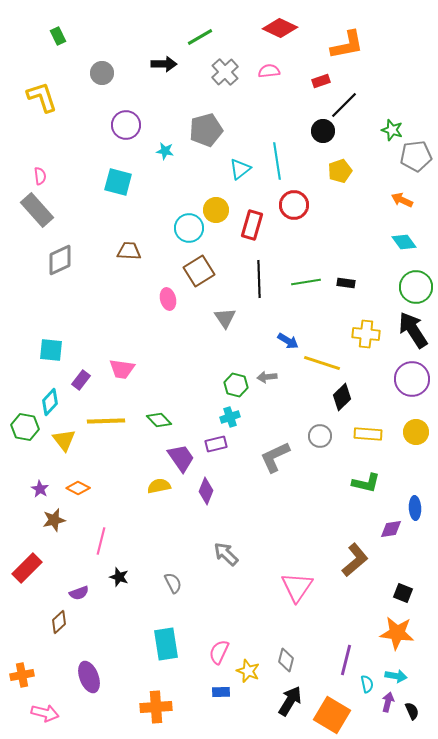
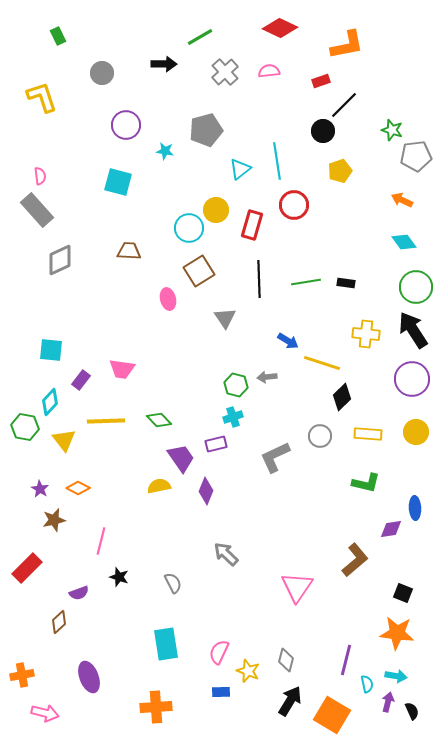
cyan cross at (230, 417): moved 3 px right
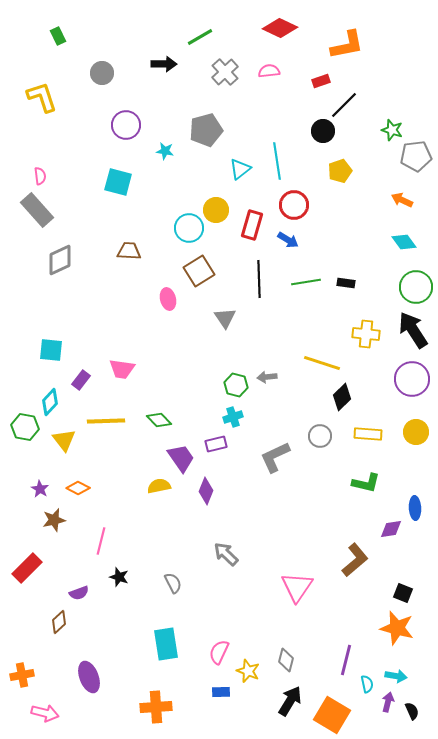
blue arrow at (288, 341): moved 101 px up
orange star at (397, 633): moved 5 px up; rotated 8 degrees clockwise
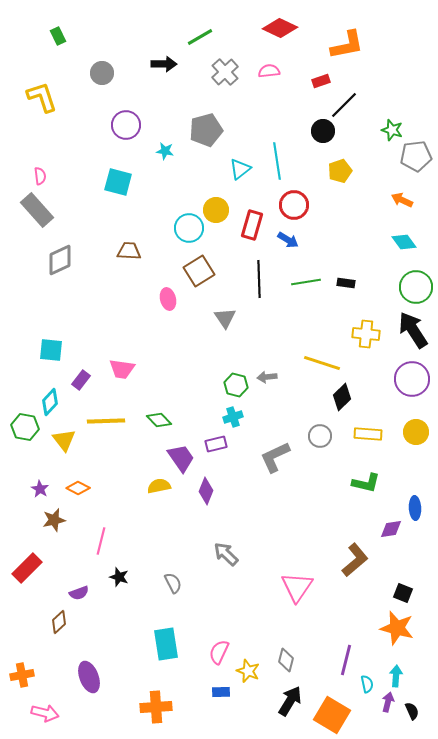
cyan arrow at (396, 676): rotated 95 degrees counterclockwise
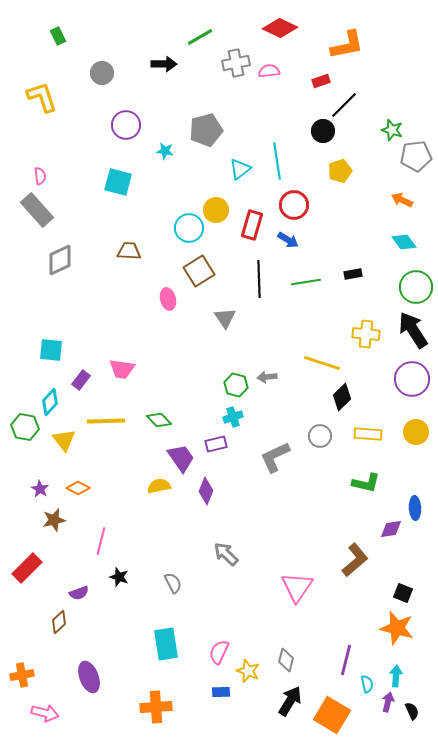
gray cross at (225, 72): moved 11 px right, 9 px up; rotated 32 degrees clockwise
black rectangle at (346, 283): moved 7 px right, 9 px up; rotated 18 degrees counterclockwise
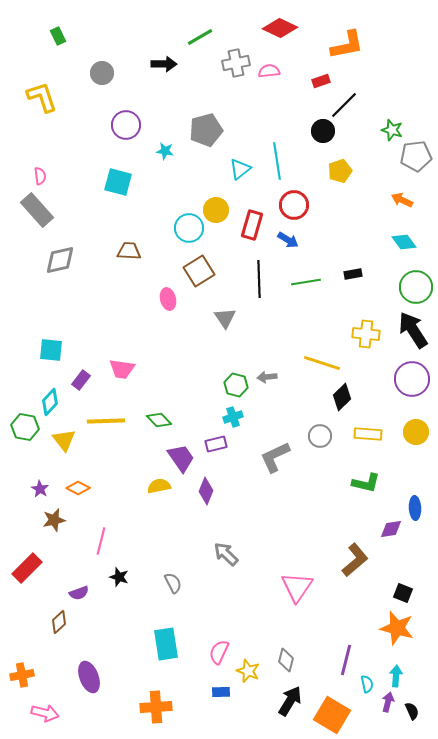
gray diamond at (60, 260): rotated 12 degrees clockwise
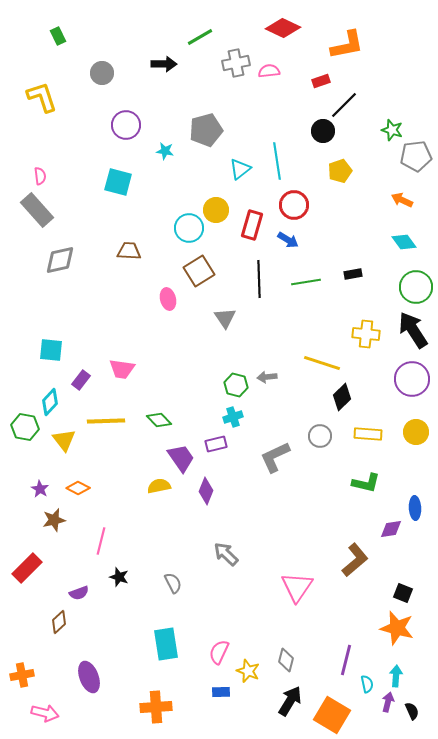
red diamond at (280, 28): moved 3 px right
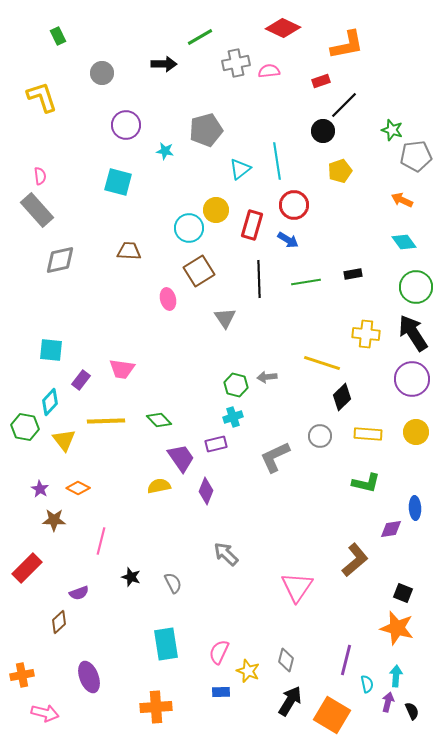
black arrow at (413, 330): moved 3 px down
brown star at (54, 520): rotated 15 degrees clockwise
black star at (119, 577): moved 12 px right
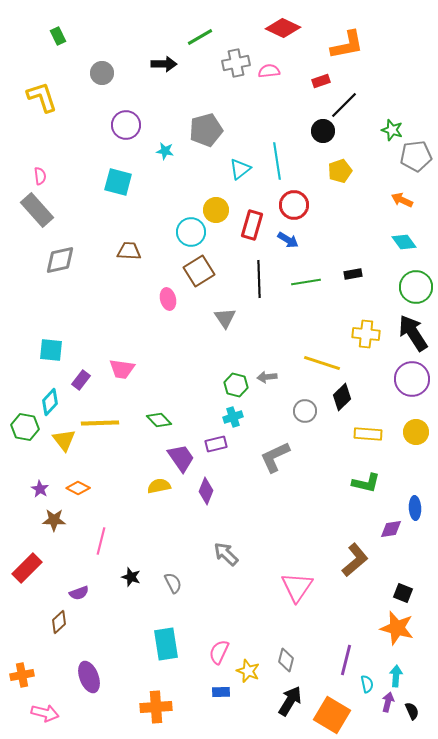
cyan circle at (189, 228): moved 2 px right, 4 px down
yellow line at (106, 421): moved 6 px left, 2 px down
gray circle at (320, 436): moved 15 px left, 25 px up
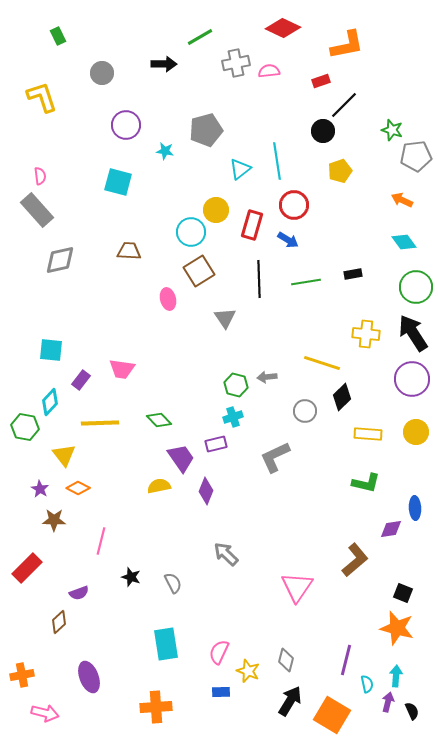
yellow triangle at (64, 440): moved 15 px down
